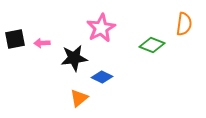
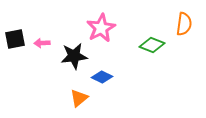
black star: moved 2 px up
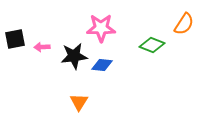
orange semicircle: rotated 25 degrees clockwise
pink star: rotated 28 degrees clockwise
pink arrow: moved 4 px down
blue diamond: moved 12 px up; rotated 20 degrees counterclockwise
orange triangle: moved 4 px down; rotated 18 degrees counterclockwise
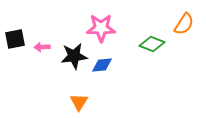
green diamond: moved 1 px up
blue diamond: rotated 10 degrees counterclockwise
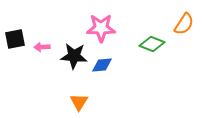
black star: rotated 12 degrees clockwise
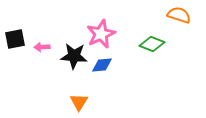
orange semicircle: moved 5 px left, 9 px up; rotated 105 degrees counterclockwise
pink star: moved 6 px down; rotated 24 degrees counterclockwise
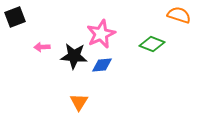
black square: moved 22 px up; rotated 10 degrees counterclockwise
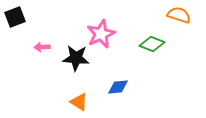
black star: moved 2 px right, 2 px down
blue diamond: moved 16 px right, 22 px down
orange triangle: rotated 30 degrees counterclockwise
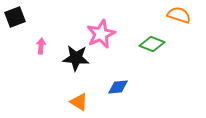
pink arrow: moved 1 px left, 1 px up; rotated 98 degrees clockwise
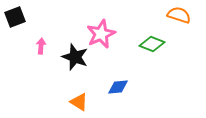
black star: moved 1 px left, 1 px up; rotated 16 degrees clockwise
